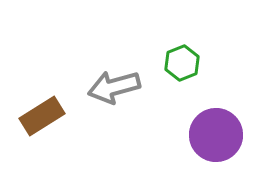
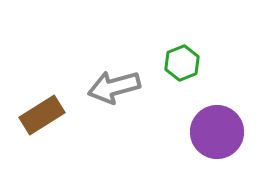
brown rectangle: moved 1 px up
purple circle: moved 1 px right, 3 px up
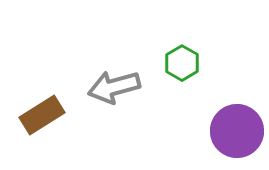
green hexagon: rotated 8 degrees counterclockwise
purple circle: moved 20 px right, 1 px up
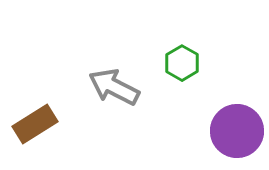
gray arrow: rotated 42 degrees clockwise
brown rectangle: moved 7 px left, 9 px down
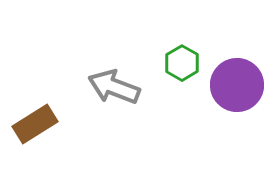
gray arrow: rotated 6 degrees counterclockwise
purple circle: moved 46 px up
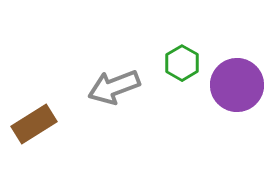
gray arrow: rotated 42 degrees counterclockwise
brown rectangle: moved 1 px left
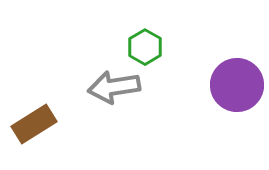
green hexagon: moved 37 px left, 16 px up
gray arrow: rotated 12 degrees clockwise
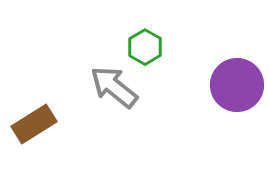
gray arrow: rotated 48 degrees clockwise
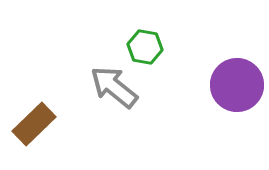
green hexagon: rotated 20 degrees counterclockwise
brown rectangle: rotated 12 degrees counterclockwise
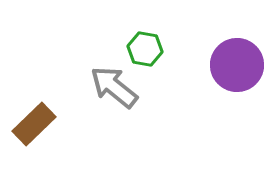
green hexagon: moved 2 px down
purple circle: moved 20 px up
